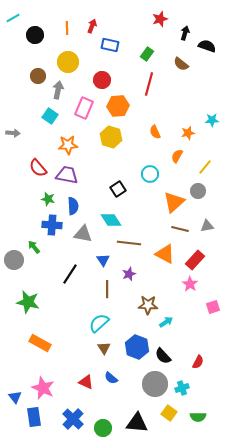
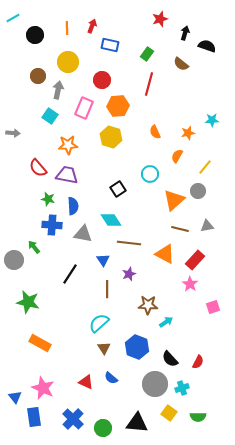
orange triangle at (174, 202): moved 2 px up
black semicircle at (163, 356): moved 7 px right, 3 px down
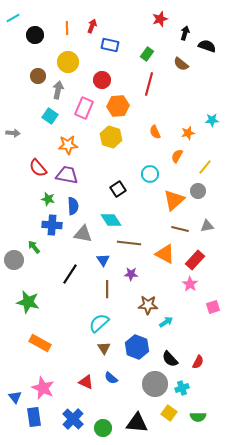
purple star at (129, 274): moved 2 px right; rotated 24 degrees clockwise
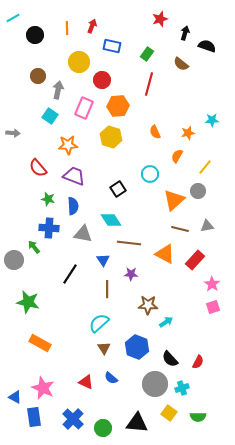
blue rectangle at (110, 45): moved 2 px right, 1 px down
yellow circle at (68, 62): moved 11 px right
purple trapezoid at (67, 175): moved 7 px right, 1 px down; rotated 10 degrees clockwise
blue cross at (52, 225): moved 3 px left, 3 px down
pink star at (190, 284): moved 22 px right
blue triangle at (15, 397): rotated 24 degrees counterclockwise
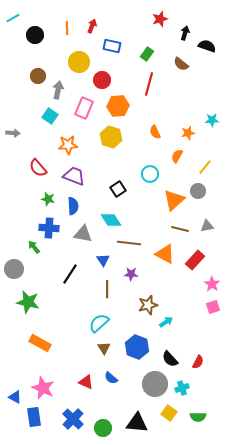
gray circle at (14, 260): moved 9 px down
brown star at (148, 305): rotated 18 degrees counterclockwise
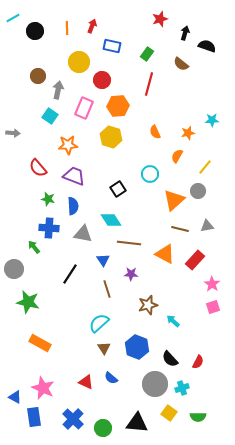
black circle at (35, 35): moved 4 px up
brown line at (107, 289): rotated 18 degrees counterclockwise
cyan arrow at (166, 322): moved 7 px right, 1 px up; rotated 104 degrees counterclockwise
